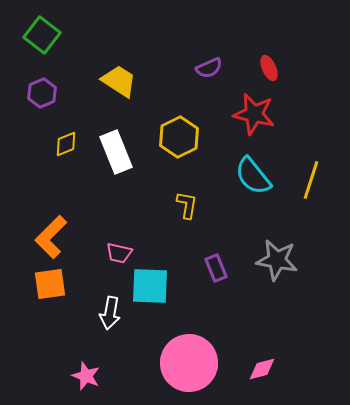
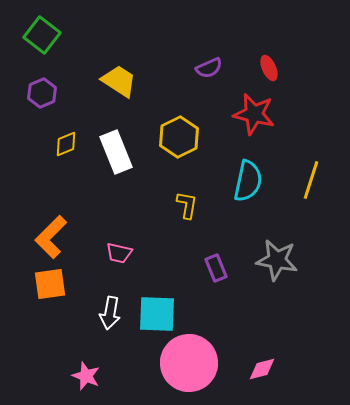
cyan semicircle: moved 5 px left, 5 px down; rotated 129 degrees counterclockwise
cyan square: moved 7 px right, 28 px down
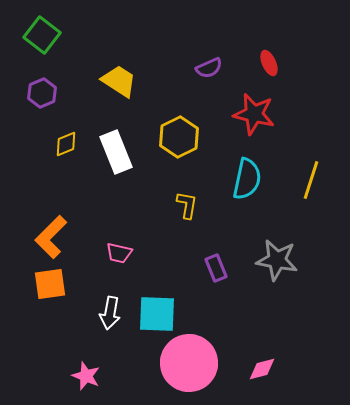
red ellipse: moved 5 px up
cyan semicircle: moved 1 px left, 2 px up
